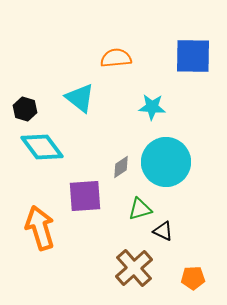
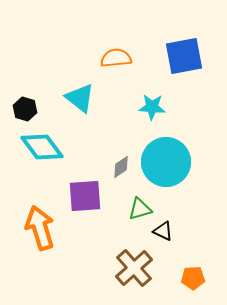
blue square: moved 9 px left; rotated 12 degrees counterclockwise
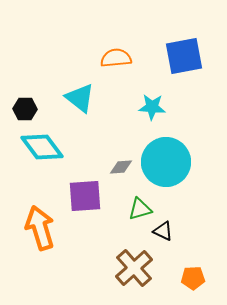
black hexagon: rotated 15 degrees counterclockwise
gray diamond: rotated 30 degrees clockwise
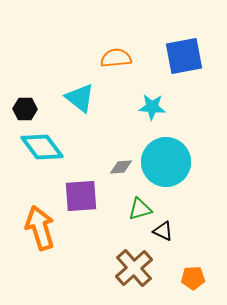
purple square: moved 4 px left
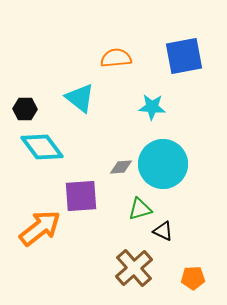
cyan circle: moved 3 px left, 2 px down
orange arrow: rotated 69 degrees clockwise
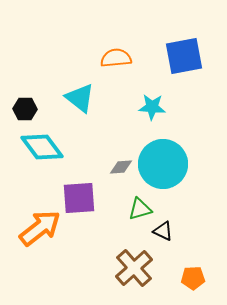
purple square: moved 2 px left, 2 px down
